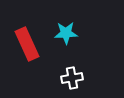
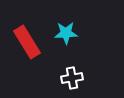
red rectangle: moved 2 px up; rotated 8 degrees counterclockwise
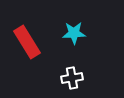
cyan star: moved 8 px right
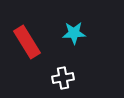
white cross: moved 9 px left
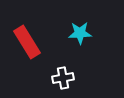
cyan star: moved 6 px right
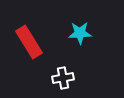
red rectangle: moved 2 px right
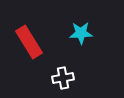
cyan star: moved 1 px right
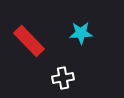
red rectangle: moved 1 px up; rotated 12 degrees counterclockwise
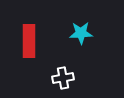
red rectangle: rotated 44 degrees clockwise
